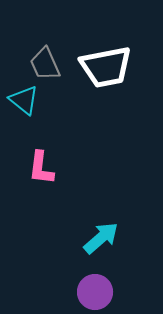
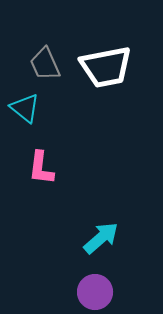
cyan triangle: moved 1 px right, 8 px down
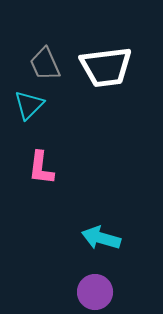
white trapezoid: rotated 4 degrees clockwise
cyan triangle: moved 4 px right, 3 px up; rotated 36 degrees clockwise
cyan arrow: rotated 123 degrees counterclockwise
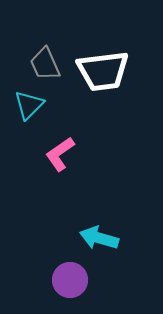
white trapezoid: moved 3 px left, 4 px down
pink L-shape: moved 19 px right, 14 px up; rotated 48 degrees clockwise
cyan arrow: moved 2 px left
purple circle: moved 25 px left, 12 px up
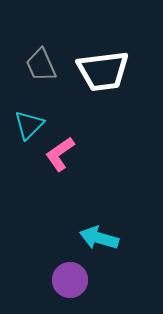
gray trapezoid: moved 4 px left, 1 px down
cyan triangle: moved 20 px down
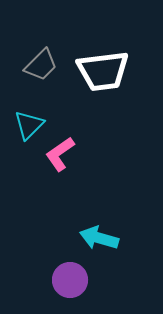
gray trapezoid: rotated 111 degrees counterclockwise
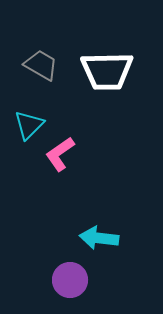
gray trapezoid: rotated 105 degrees counterclockwise
white trapezoid: moved 4 px right; rotated 6 degrees clockwise
cyan arrow: rotated 9 degrees counterclockwise
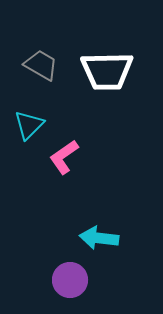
pink L-shape: moved 4 px right, 3 px down
